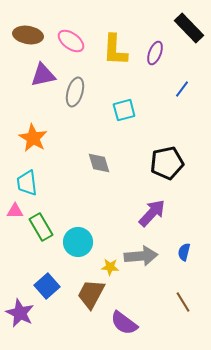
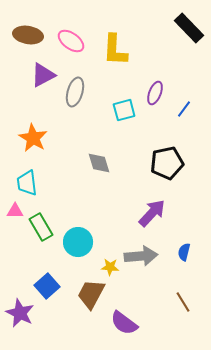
purple ellipse: moved 40 px down
purple triangle: rotated 16 degrees counterclockwise
blue line: moved 2 px right, 20 px down
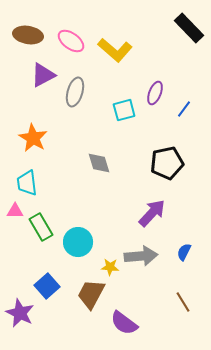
yellow L-shape: rotated 52 degrees counterclockwise
blue semicircle: rotated 12 degrees clockwise
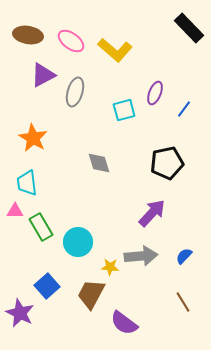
blue semicircle: moved 4 px down; rotated 18 degrees clockwise
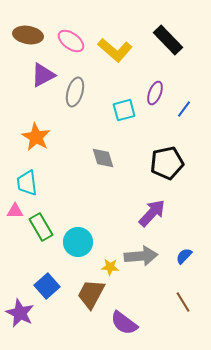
black rectangle: moved 21 px left, 12 px down
orange star: moved 3 px right, 1 px up
gray diamond: moved 4 px right, 5 px up
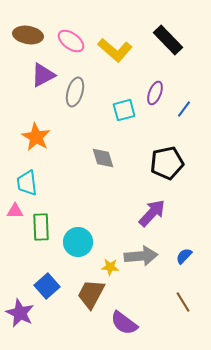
green rectangle: rotated 28 degrees clockwise
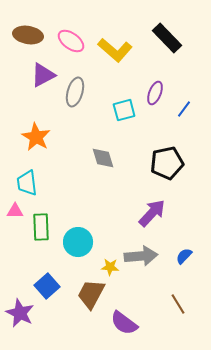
black rectangle: moved 1 px left, 2 px up
brown line: moved 5 px left, 2 px down
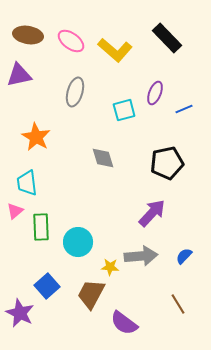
purple triangle: moved 24 px left; rotated 16 degrees clockwise
blue line: rotated 30 degrees clockwise
pink triangle: rotated 42 degrees counterclockwise
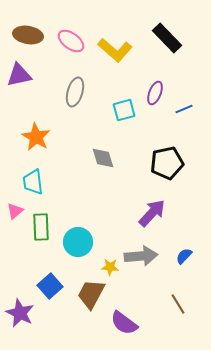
cyan trapezoid: moved 6 px right, 1 px up
blue square: moved 3 px right
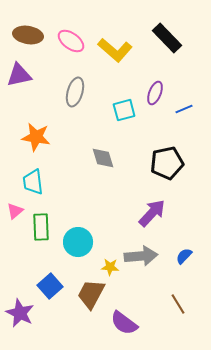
orange star: rotated 20 degrees counterclockwise
